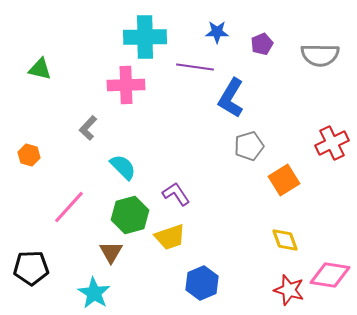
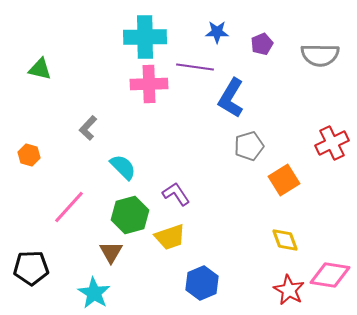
pink cross: moved 23 px right, 1 px up
red star: rotated 12 degrees clockwise
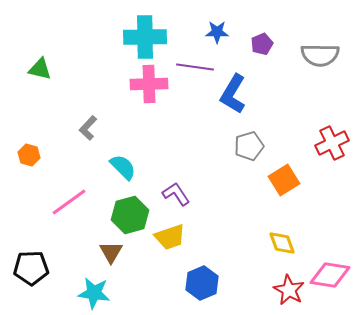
blue L-shape: moved 2 px right, 4 px up
pink line: moved 5 px up; rotated 12 degrees clockwise
yellow diamond: moved 3 px left, 3 px down
cyan star: rotated 24 degrees counterclockwise
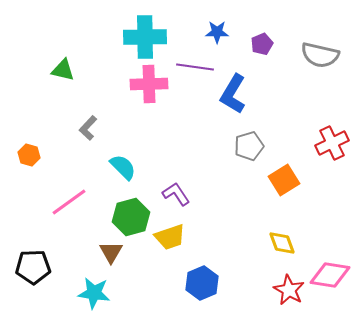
gray semicircle: rotated 12 degrees clockwise
green triangle: moved 23 px right, 1 px down
green hexagon: moved 1 px right, 2 px down
black pentagon: moved 2 px right, 1 px up
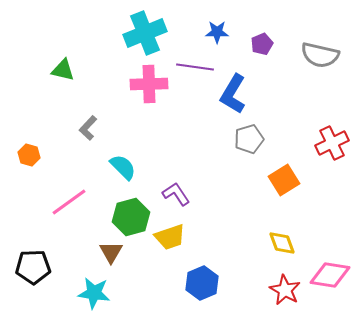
cyan cross: moved 4 px up; rotated 21 degrees counterclockwise
gray pentagon: moved 7 px up
red star: moved 4 px left
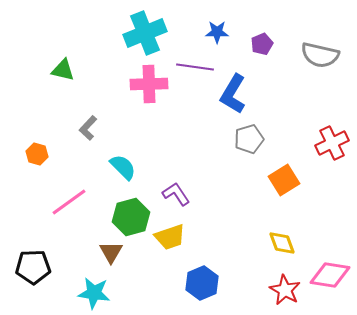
orange hexagon: moved 8 px right, 1 px up
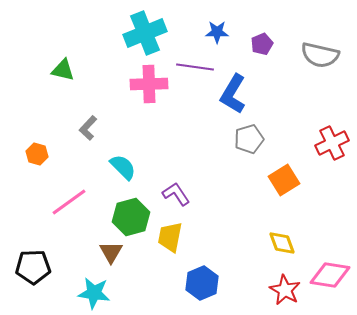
yellow trapezoid: rotated 120 degrees clockwise
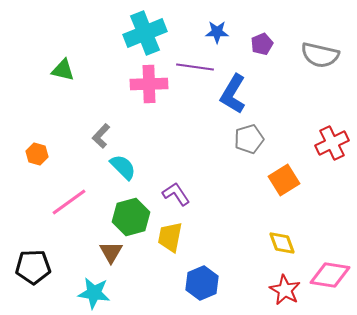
gray L-shape: moved 13 px right, 8 px down
